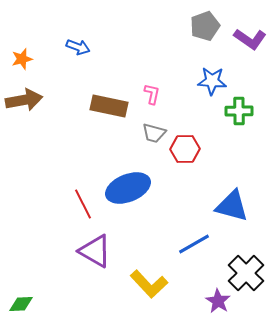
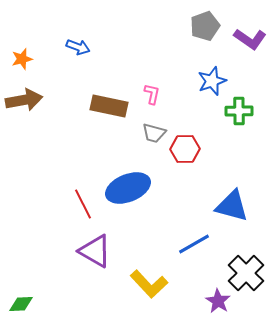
blue star: rotated 24 degrees counterclockwise
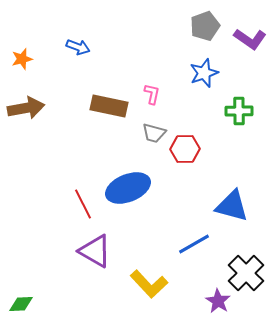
blue star: moved 8 px left, 8 px up
brown arrow: moved 2 px right, 8 px down
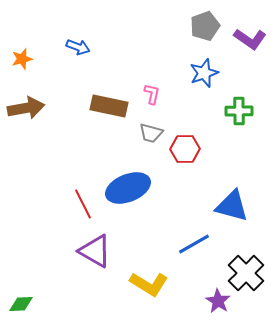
gray trapezoid: moved 3 px left
yellow L-shape: rotated 15 degrees counterclockwise
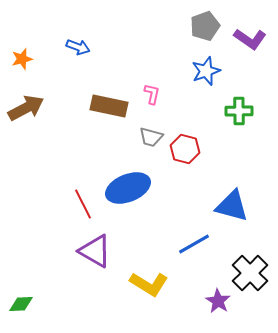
blue star: moved 2 px right, 2 px up
brown arrow: rotated 18 degrees counterclockwise
gray trapezoid: moved 4 px down
red hexagon: rotated 16 degrees clockwise
black cross: moved 4 px right
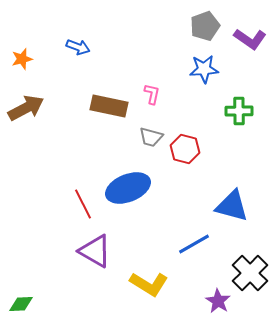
blue star: moved 2 px left, 2 px up; rotated 16 degrees clockwise
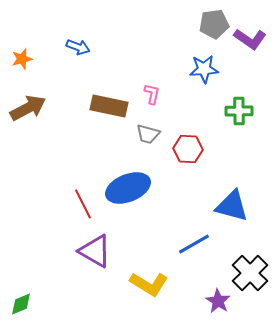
gray pentagon: moved 9 px right, 2 px up; rotated 12 degrees clockwise
brown arrow: moved 2 px right
gray trapezoid: moved 3 px left, 3 px up
red hexagon: moved 3 px right; rotated 12 degrees counterclockwise
green diamond: rotated 20 degrees counterclockwise
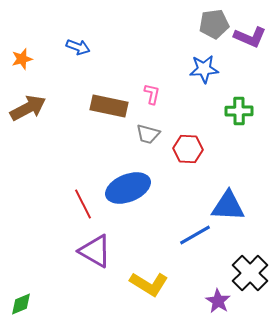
purple L-shape: moved 2 px up; rotated 12 degrees counterclockwise
blue triangle: moved 4 px left; rotated 12 degrees counterclockwise
blue line: moved 1 px right, 9 px up
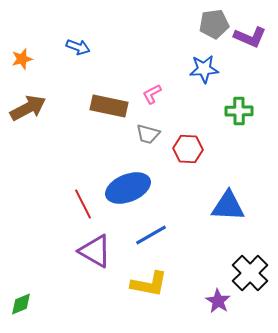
pink L-shape: rotated 130 degrees counterclockwise
blue line: moved 44 px left
yellow L-shape: rotated 21 degrees counterclockwise
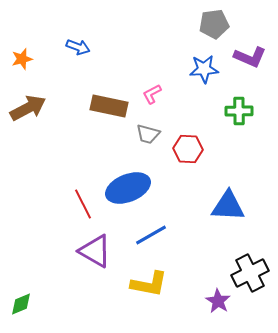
purple L-shape: moved 20 px down
black cross: rotated 18 degrees clockwise
